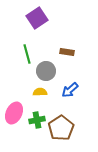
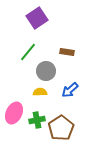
green line: moved 1 px right, 2 px up; rotated 54 degrees clockwise
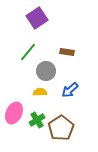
green cross: rotated 21 degrees counterclockwise
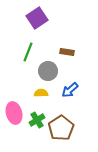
green line: rotated 18 degrees counterclockwise
gray circle: moved 2 px right
yellow semicircle: moved 1 px right, 1 px down
pink ellipse: rotated 40 degrees counterclockwise
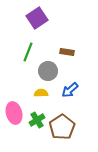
brown pentagon: moved 1 px right, 1 px up
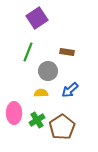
pink ellipse: rotated 15 degrees clockwise
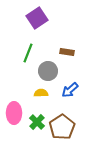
green line: moved 1 px down
green cross: moved 2 px down; rotated 14 degrees counterclockwise
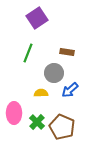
gray circle: moved 6 px right, 2 px down
brown pentagon: rotated 15 degrees counterclockwise
